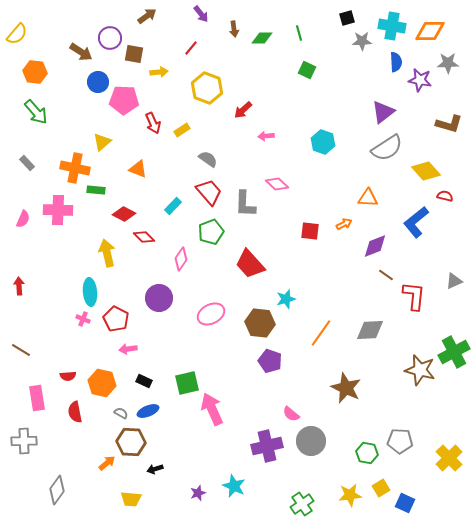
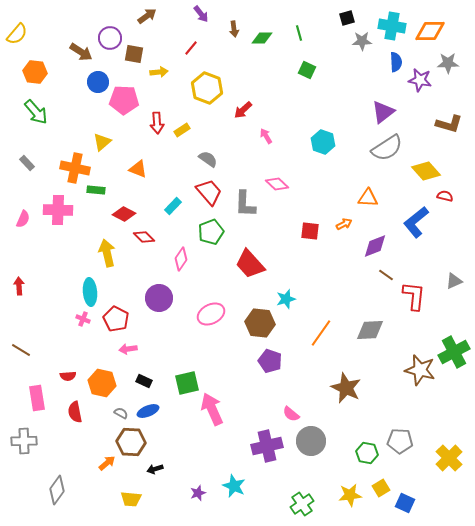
red arrow at (153, 123): moved 4 px right; rotated 20 degrees clockwise
pink arrow at (266, 136): rotated 63 degrees clockwise
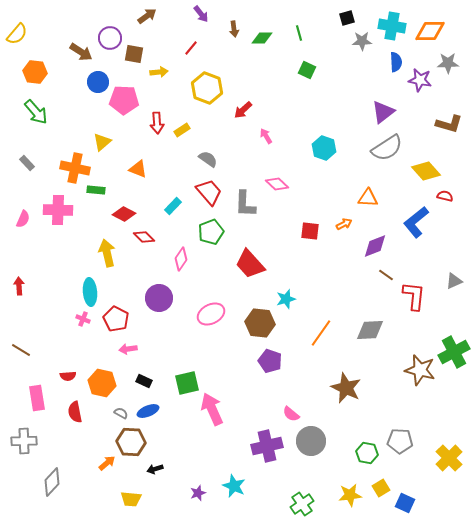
cyan hexagon at (323, 142): moved 1 px right, 6 px down
gray diamond at (57, 490): moved 5 px left, 8 px up; rotated 8 degrees clockwise
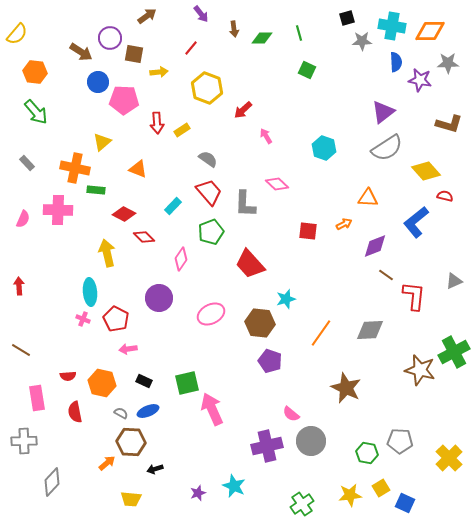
red square at (310, 231): moved 2 px left
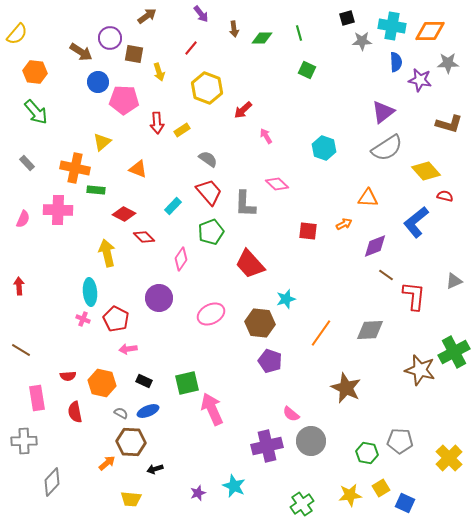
yellow arrow at (159, 72): rotated 78 degrees clockwise
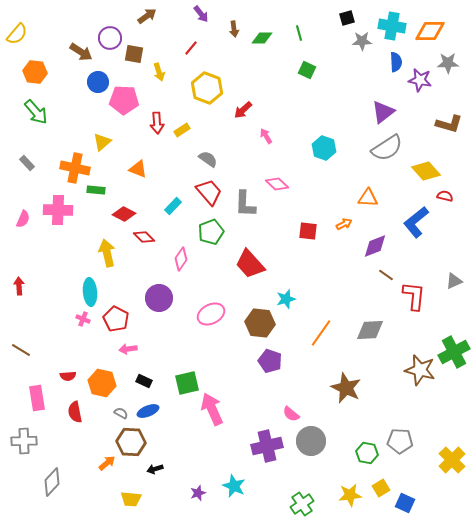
yellow cross at (449, 458): moved 3 px right, 2 px down
